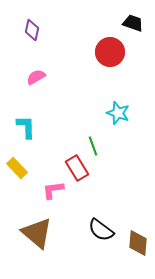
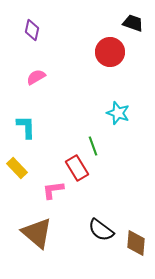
brown diamond: moved 2 px left
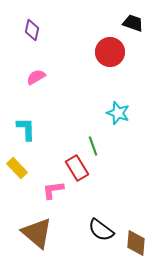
cyan L-shape: moved 2 px down
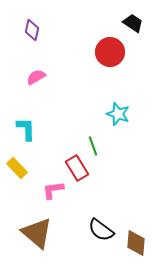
black trapezoid: rotated 15 degrees clockwise
cyan star: moved 1 px down
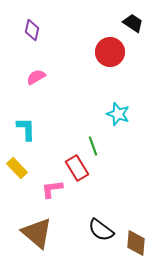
pink L-shape: moved 1 px left, 1 px up
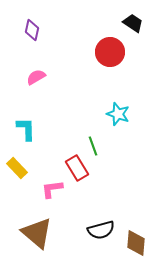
black semicircle: rotated 52 degrees counterclockwise
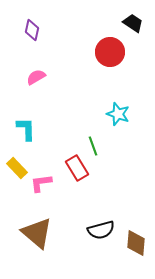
pink L-shape: moved 11 px left, 6 px up
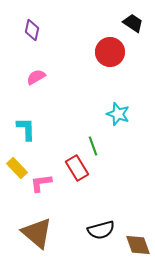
brown diamond: moved 2 px right, 2 px down; rotated 24 degrees counterclockwise
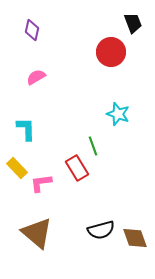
black trapezoid: rotated 35 degrees clockwise
red circle: moved 1 px right
brown diamond: moved 3 px left, 7 px up
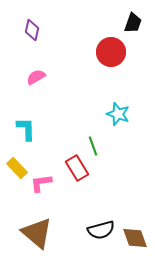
black trapezoid: rotated 40 degrees clockwise
